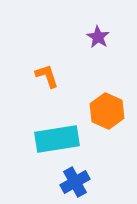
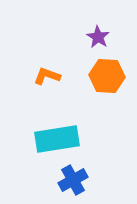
orange L-shape: rotated 52 degrees counterclockwise
orange hexagon: moved 35 px up; rotated 20 degrees counterclockwise
blue cross: moved 2 px left, 2 px up
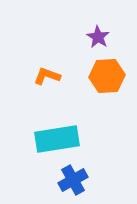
orange hexagon: rotated 8 degrees counterclockwise
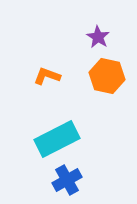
orange hexagon: rotated 16 degrees clockwise
cyan rectangle: rotated 18 degrees counterclockwise
blue cross: moved 6 px left
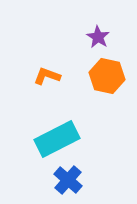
blue cross: moved 1 px right; rotated 20 degrees counterclockwise
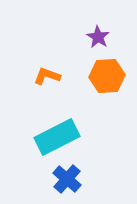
orange hexagon: rotated 16 degrees counterclockwise
cyan rectangle: moved 2 px up
blue cross: moved 1 px left, 1 px up
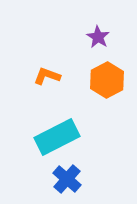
orange hexagon: moved 4 px down; rotated 24 degrees counterclockwise
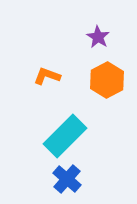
cyan rectangle: moved 8 px right, 1 px up; rotated 18 degrees counterclockwise
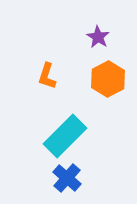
orange L-shape: rotated 92 degrees counterclockwise
orange hexagon: moved 1 px right, 1 px up
blue cross: moved 1 px up
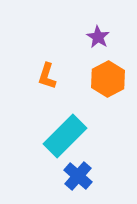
blue cross: moved 11 px right, 2 px up
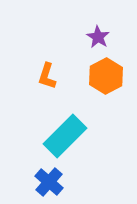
orange hexagon: moved 2 px left, 3 px up
blue cross: moved 29 px left, 6 px down
